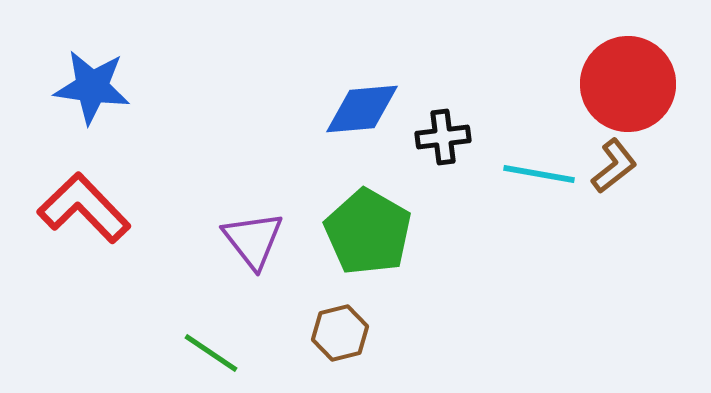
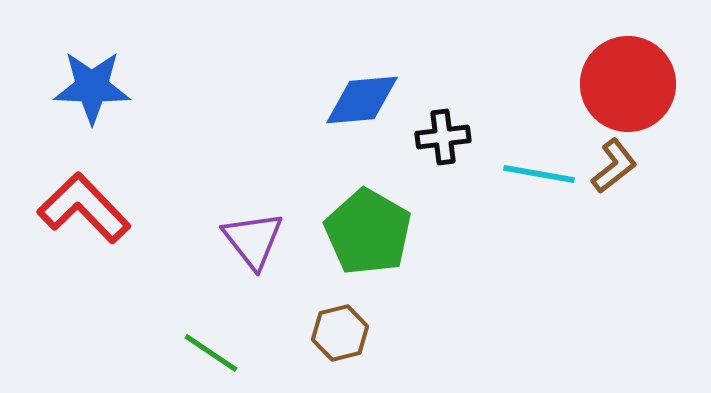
blue star: rotated 6 degrees counterclockwise
blue diamond: moved 9 px up
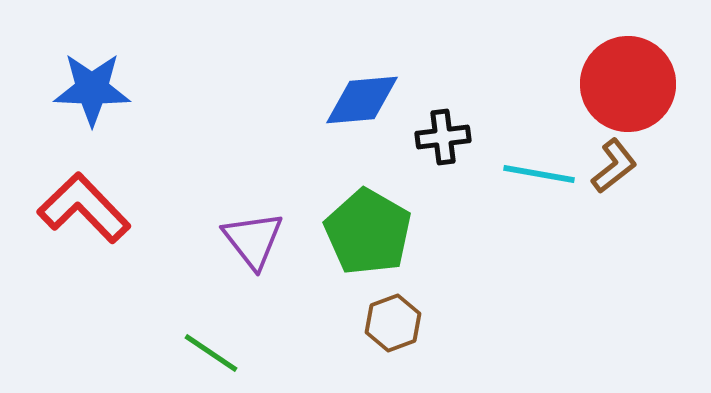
blue star: moved 2 px down
brown hexagon: moved 53 px right, 10 px up; rotated 6 degrees counterclockwise
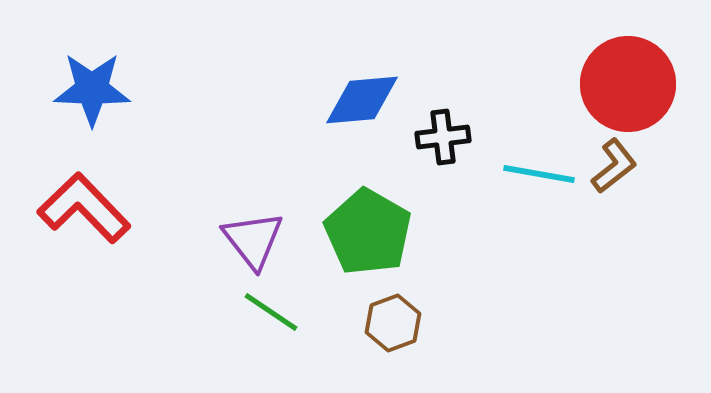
green line: moved 60 px right, 41 px up
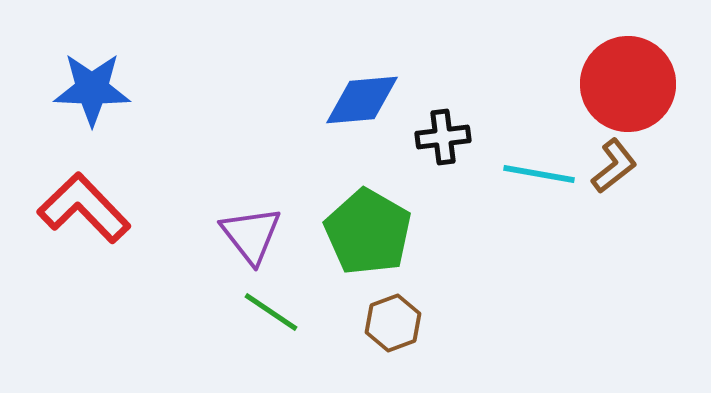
purple triangle: moved 2 px left, 5 px up
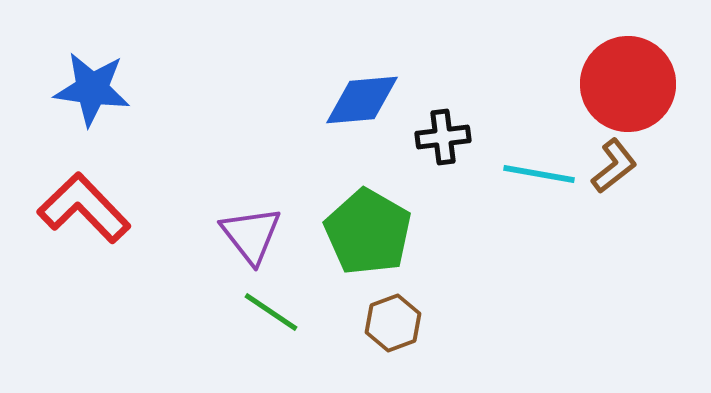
blue star: rotated 6 degrees clockwise
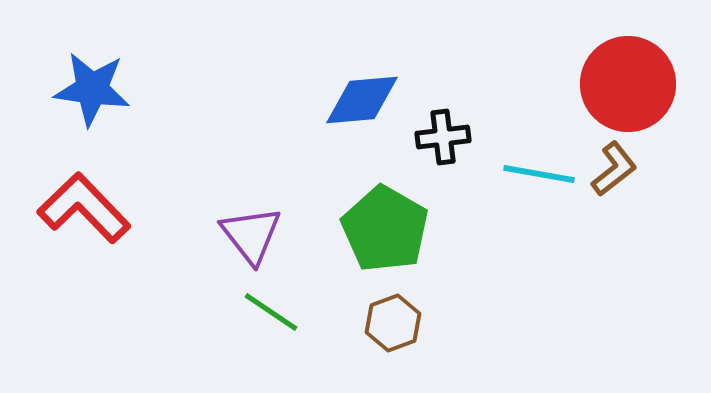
brown L-shape: moved 3 px down
green pentagon: moved 17 px right, 3 px up
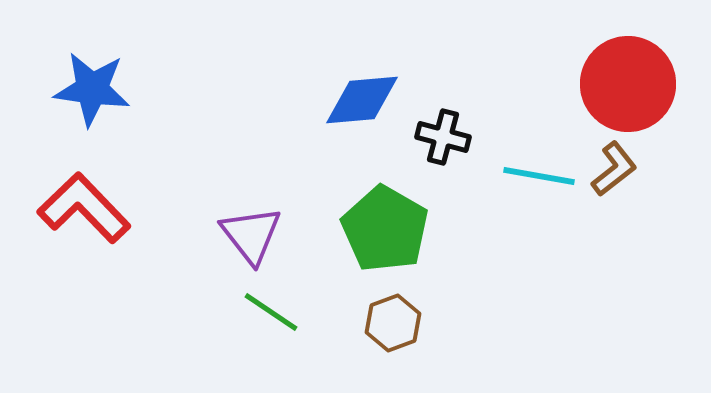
black cross: rotated 22 degrees clockwise
cyan line: moved 2 px down
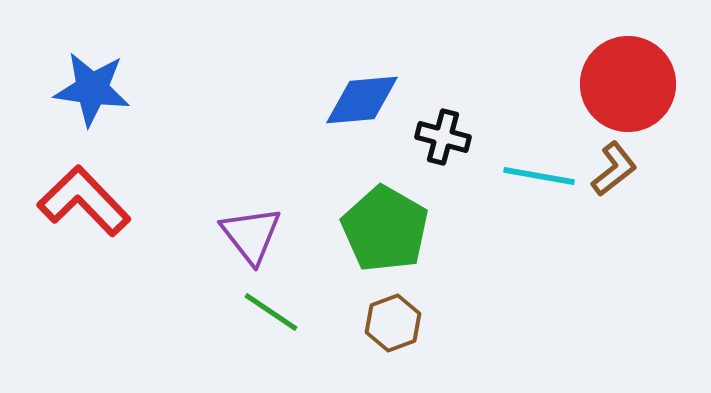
red L-shape: moved 7 px up
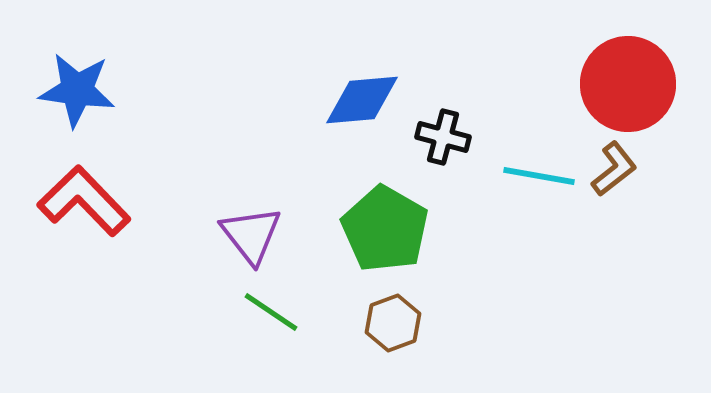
blue star: moved 15 px left, 1 px down
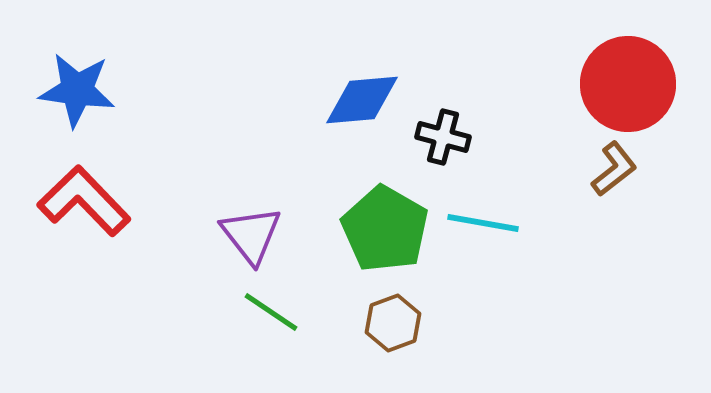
cyan line: moved 56 px left, 47 px down
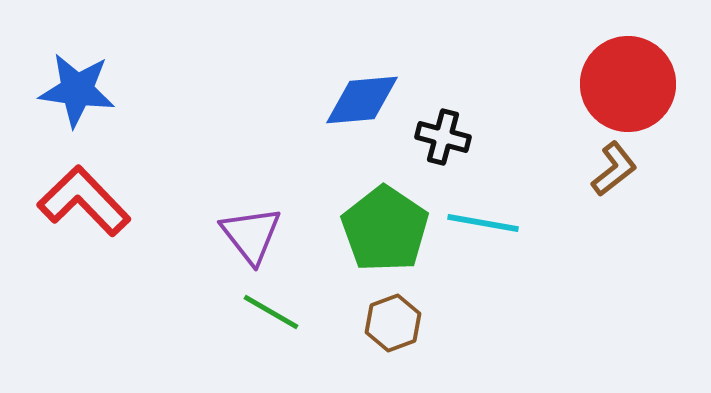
green pentagon: rotated 4 degrees clockwise
green line: rotated 4 degrees counterclockwise
